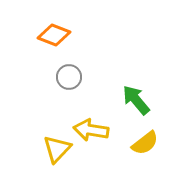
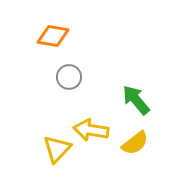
orange diamond: moved 1 px left, 1 px down; rotated 12 degrees counterclockwise
yellow semicircle: moved 10 px left
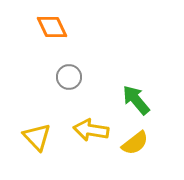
orange diamond: moved 1 px left, 9 px up; rotated 56 degrees clockwise
yellow triangle: moved 20 px left, 12 px up; rotated 28 degrees counterclockwise
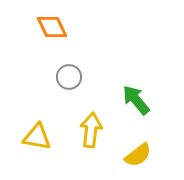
yellow arrow: rotated 88 degrees clockwise
yellow triangle: rotated 36 degrees counterclockwise
yellow semicircle: moved 3 px right, 12 px down
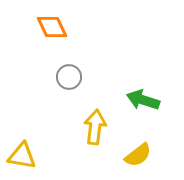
green arrow: moved 7 px right; rotated 32 degrees counterclockwise
yellow arrow: moved 4 px right, 3 px up
yellow triangle: moved 15 px left, 19 px down
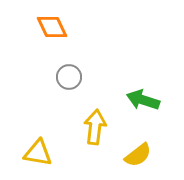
yellow triangle: moved 16 px right, 3 px up
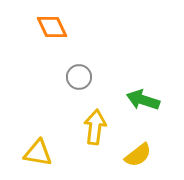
gray circle: moved 10 px right
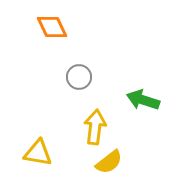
yellow semicircle: moved 29 px left, 7 px down
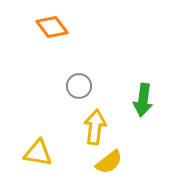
orange diamond: rotated 12 degrees counterclockwise
gray circle: moved 9 px down
green arrow: rotated 100 degrees counterclockwise
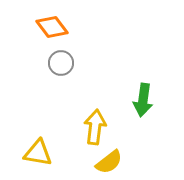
gray circle: moved 18 px left, 23 px up
